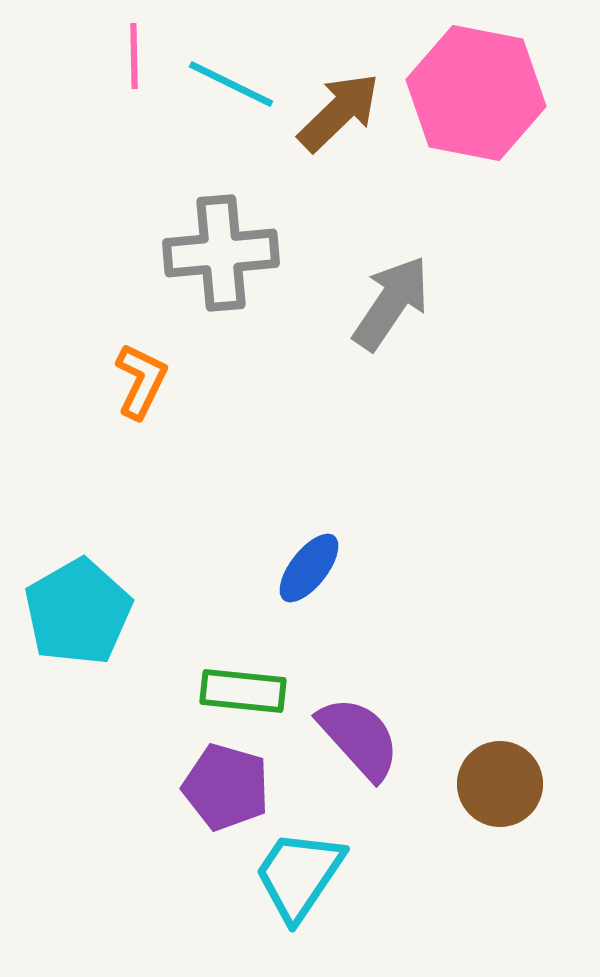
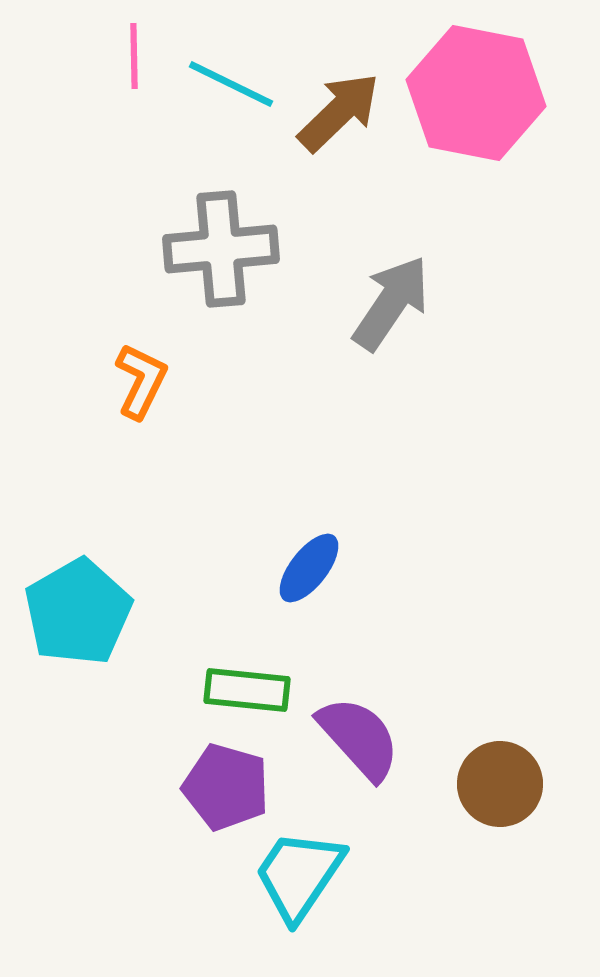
gray cross: moved 4 px up
green rectangle: moved 4 px right, 1 px up
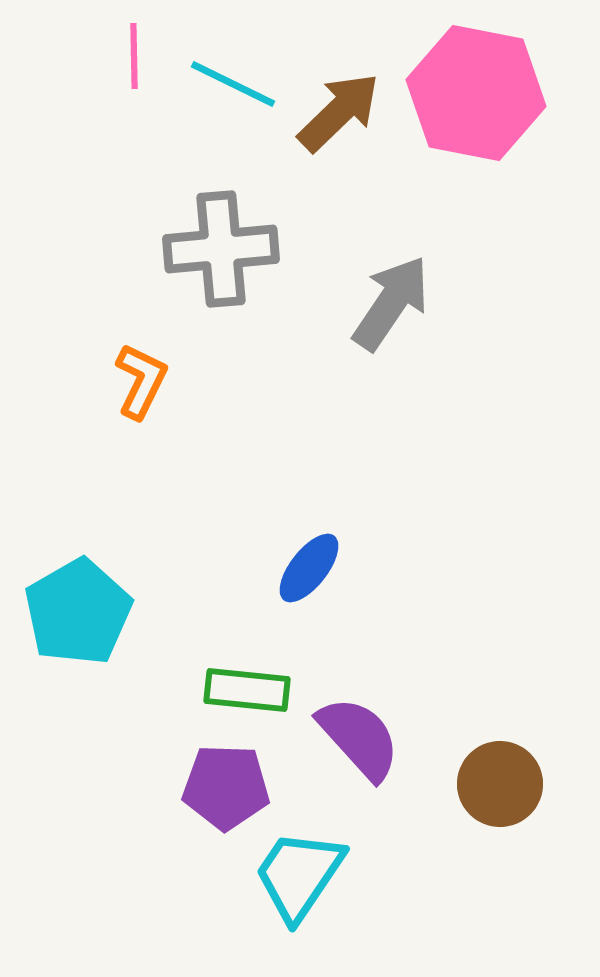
cyan line: moved 2 px right
purple pentagon: rotated 14 degrees counterclockwise
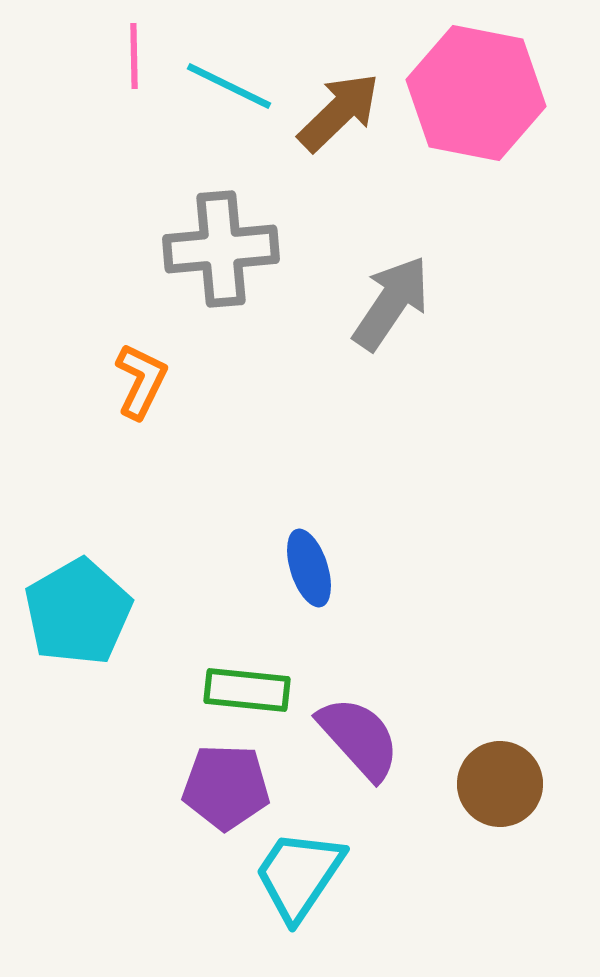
cyan line: moved 4 px left, 2 px down
blue ellipse: rotated 56 degrees counterclockwise
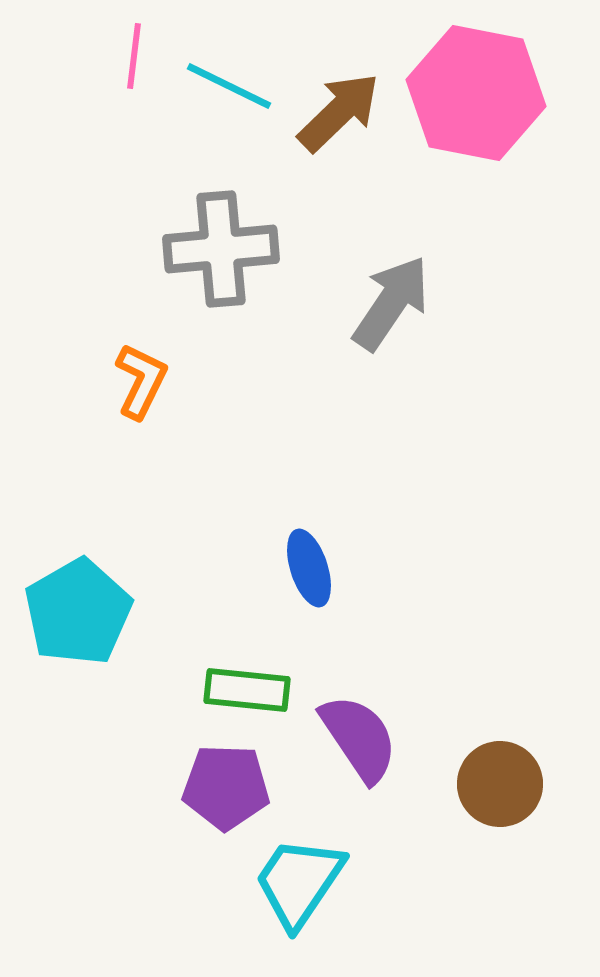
pink line: rotated 8 degrees clockwise
purple semicircle: rotated 8 degrees clockwise
cyan trapezoid: moved 7 px down
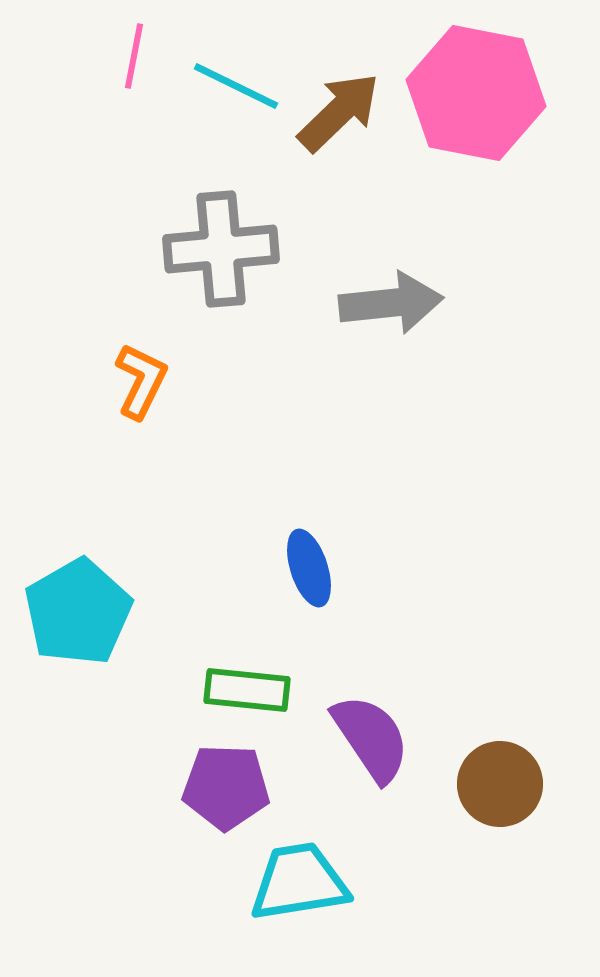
pink line: rotated 4 degrees clockwise
cyan line: moved 7 px right
gray arrow: rotated 50 degrees clockwise
purple semicircle: moved 12 px right
cyan trapezoid: rotated 47 degrees clockwise
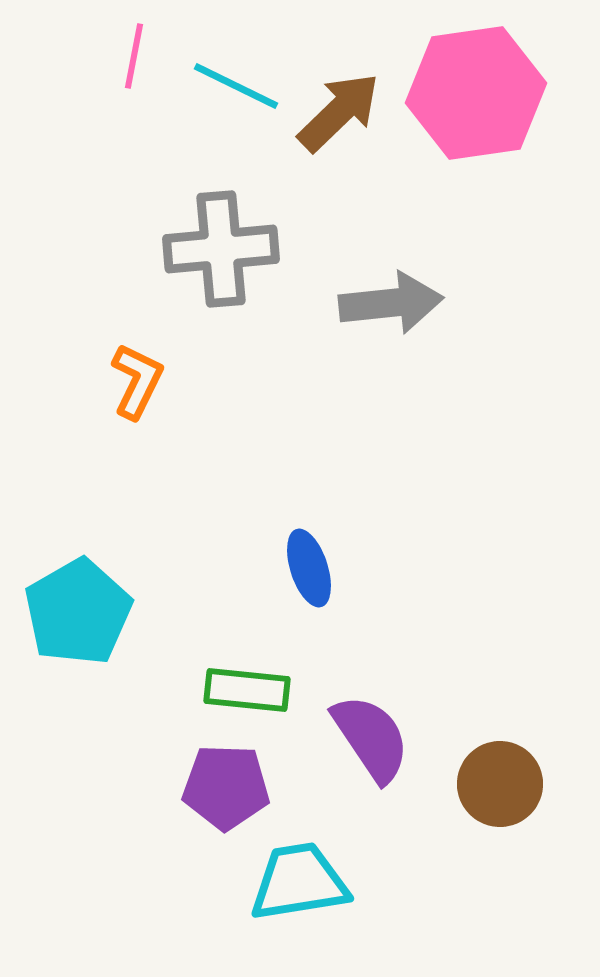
pink hexagon: rotated 19 degrees counterclockwise
orange L-shape: moved 4 px left
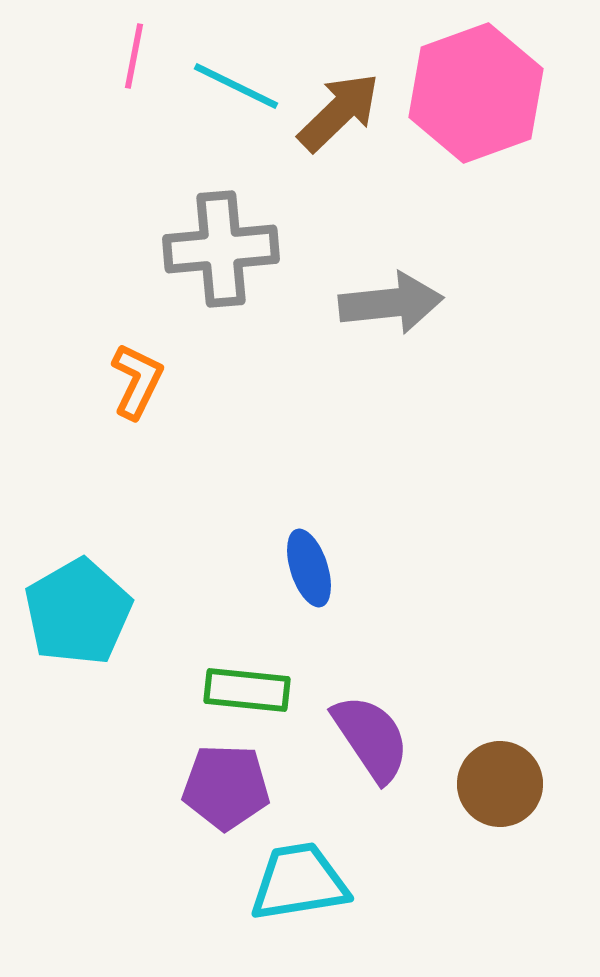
pink hexagon: rotated 12 degrees counterclockwise
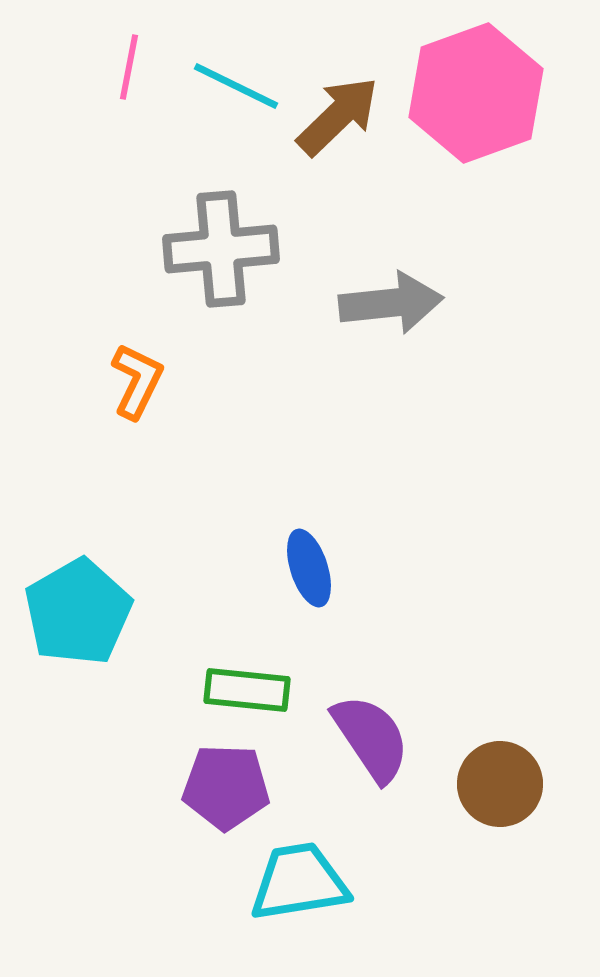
pink line: moved 5 px left, 11 px down
brown arrow: moved 1 px left, 4 px down
